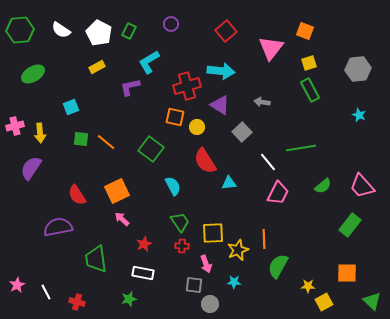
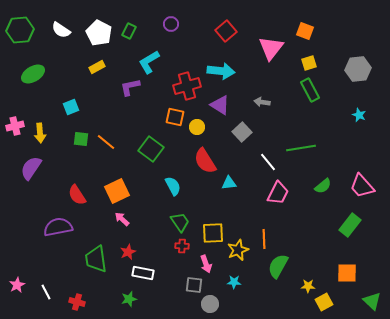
red star at (144, 244): moved 16 px left, 8 px down
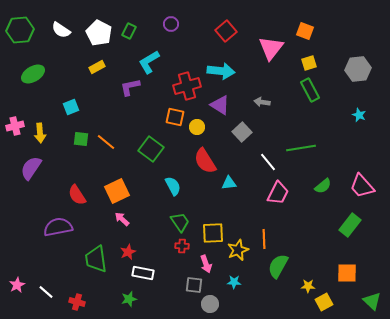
white line at (46, 292): rotated 21 degrees counterclockwise
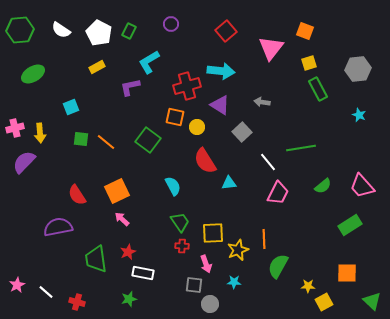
green rectangle at (310, 90): moved 8 px right, 1 px up
pink cross at (15, 126): moved 2 px down
green square at (151, 149): moved 3 px left, 9 px up
purple semicircle at (31, 168): moved 7 px left, 6 px up; rotated 10 degrees clockwise
green rectangle at (350, 225): rotated 20 degrees clockwise
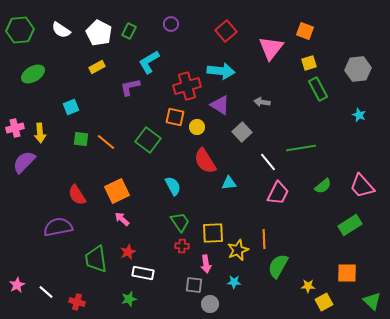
pink arrow at (206, 264): rotated 12 degrees clockwise
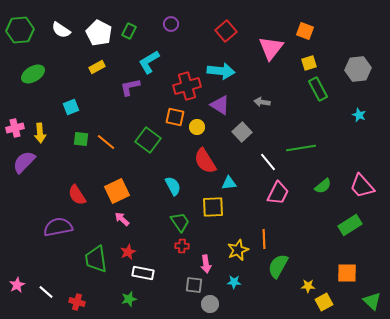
yellow square at (213, 233): moved 26 px up
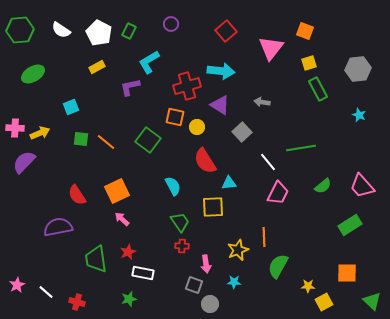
pink cross at (15, 128): rotated 18 degrees clockwise
yellow arrow at (40, 133): rotated 108 degrees counterclockwise
orange line at (264, 239): moved 2 px up
gray square at (194, 285): rotated 12 degrees clockwise
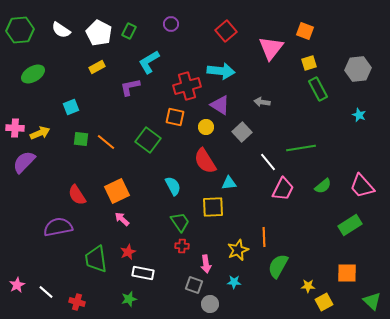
yellow circle at (197, 127): moved 9 px right
pink trapezoid at (278, 193): moved 5 px right, 4 px up
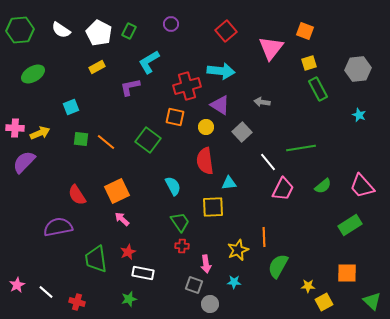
red semicircle at (205, 161): rotated 24 degrees clockwise
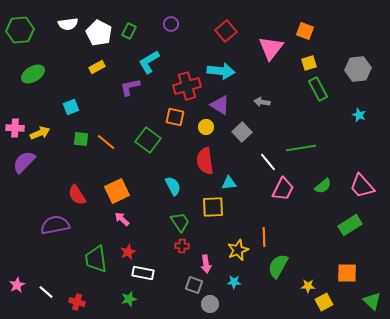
white semicircle at (61, 30): moved 7 px right, 6 px up; rotated 42 degrees counterclockwise
purple semicircle at (58, 227): moved 3 px left, 2 px up
